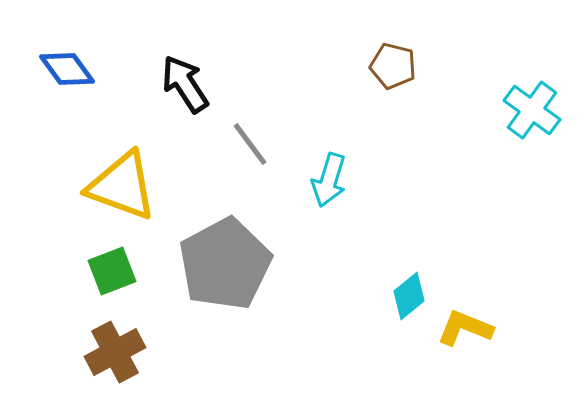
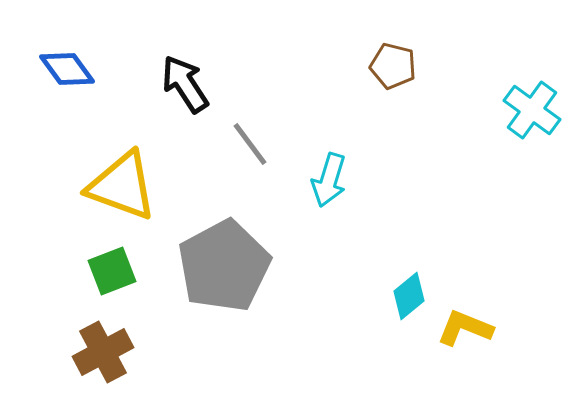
gray pentagon: moved 1 px left, 2 px down
brown cross: moved 12 px left
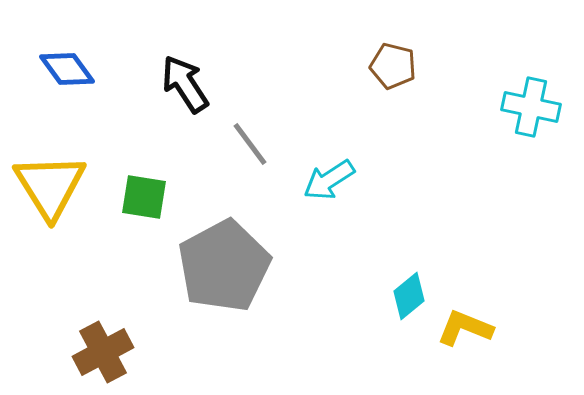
cyan cross: moved 1 px left, 3 px up; rotated 24 degrees counterclockwise
cyan arrow: rotated 40 degrees clockwise
yellow triangle: moved 72 px left; rotated 38 degrees clockwise
green square: moved 32 px right, 74 px up; rotated 30 degrees clockwise
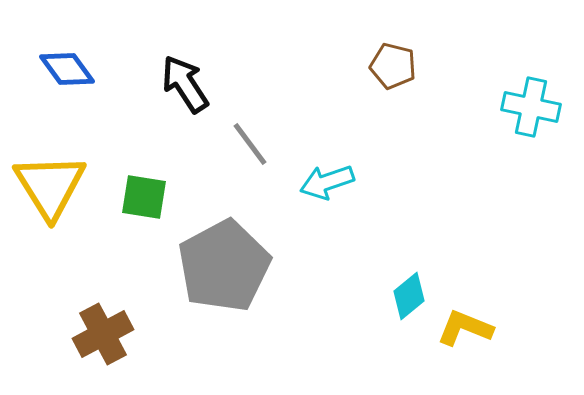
cyan arrow: moved 2 px left, 2 px down; rotated 14 degrees clockwise
brown cross: moved 18 px up
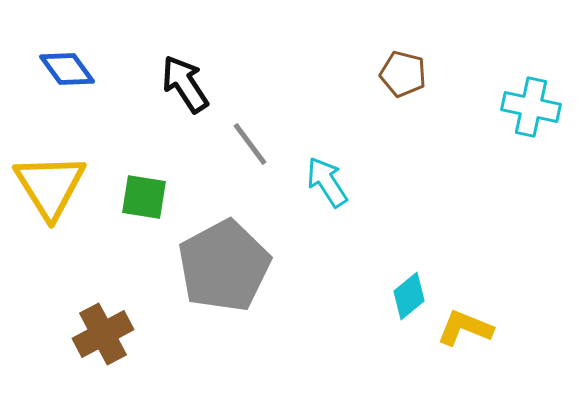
brown pentagon: moved 10 px right, 8 px down
cyan arrow: rotated 76 degrees clockwise
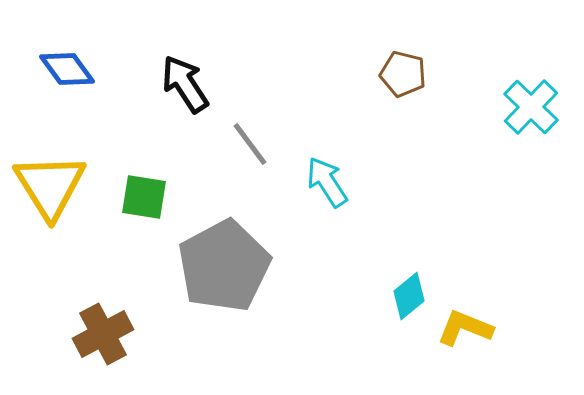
cyan cross: rotated 32 degrees clockwise
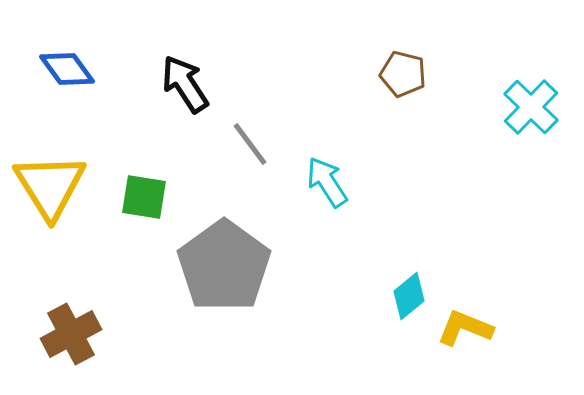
gray pentagon: rotated 8 degrees counterclockwise
brown cross: moved 32 px left
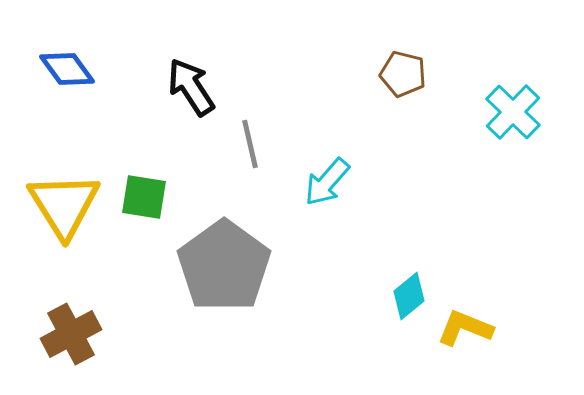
black arrow: moved 6 px right, 3 px down
cyan cross: moved 18 px left, 5 px down
gray line: rotated 24 degrees clockwise
cyan arrow: rotated 106 degrees counterclockwise
yellow triangle: moved 14 px right, 19 px down
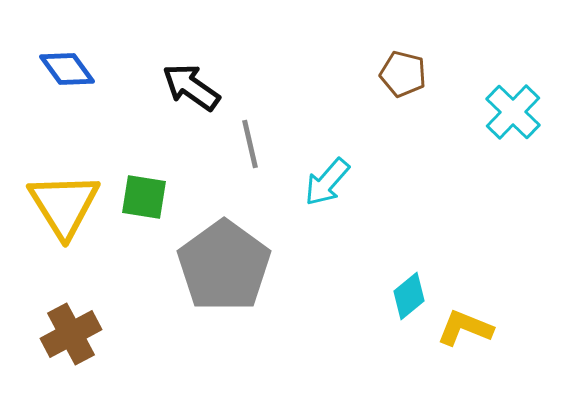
black arrow: rotated 22 degrees counterclockwise
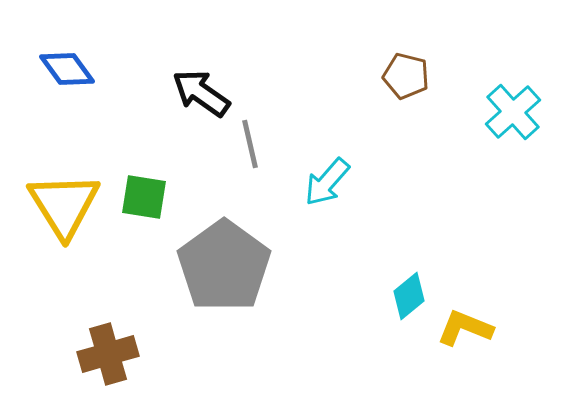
brown pentagon: moved 3 px right, 2 px down
black arrow: moved 10 px right, 6 px down
cyan cross: rotated 4 degrees clockwise
brown cross: moved 37 px right, 20 px down; rotated 12 degrees clockwise
